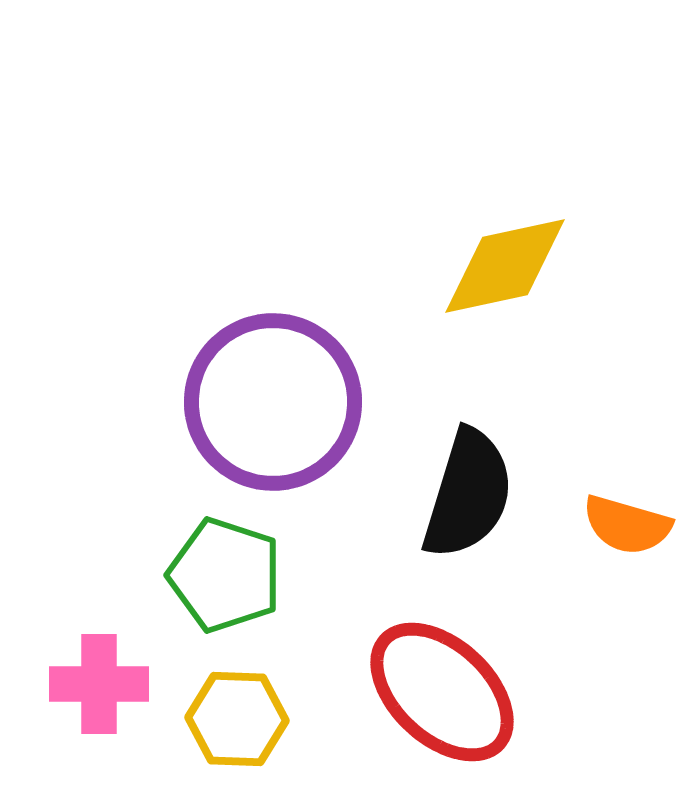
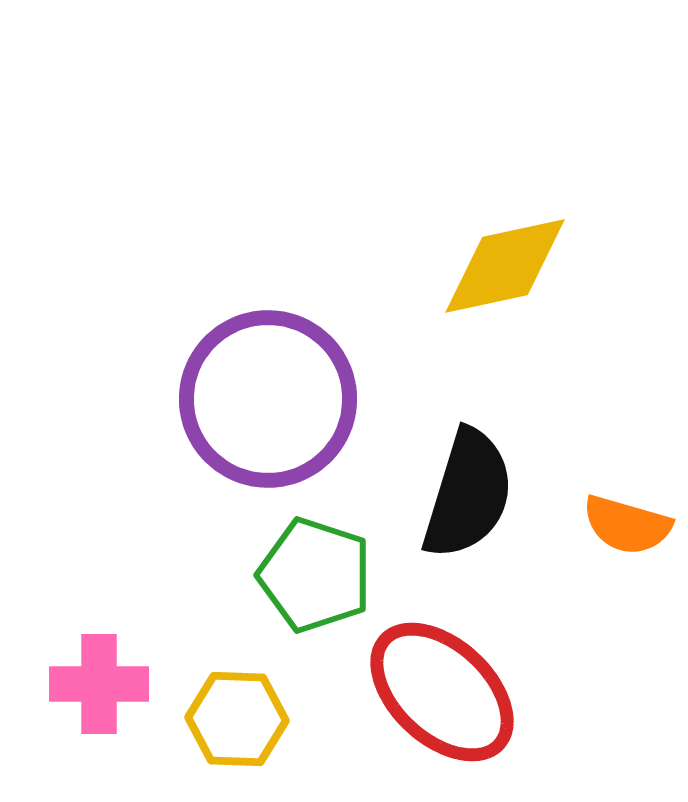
purple circle: moved 5 px left, 3 px up
green pentagon: moved 90 px right
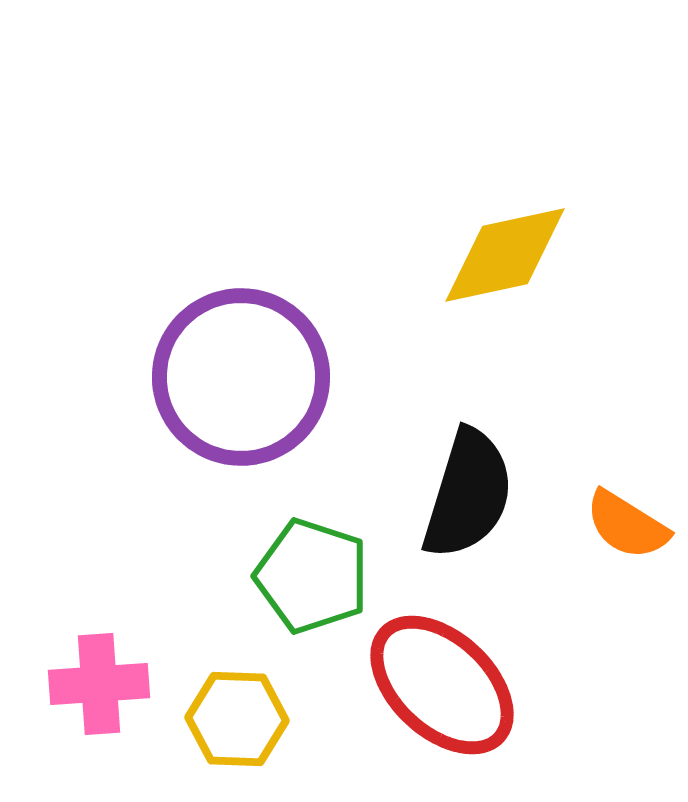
yellow diamond: moved 11 px up
purple circle: moved 27 px left, 22 px up
orange semicircle: rotated 16 degrees clockwise
green pentagon: moved 3 px left, 1 px down
pink cross: rotated 4 degrees counterclockwise
red ellipse: moved 7 px up
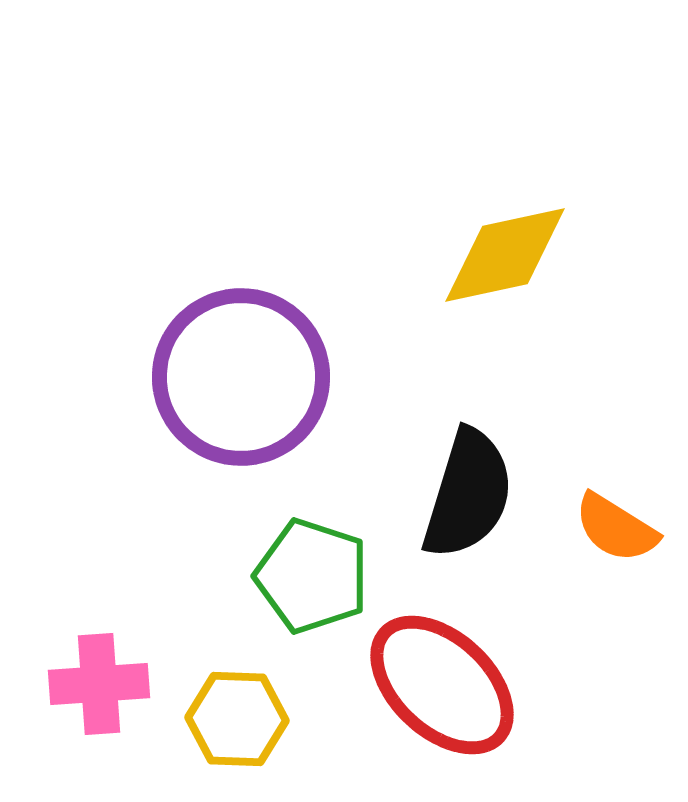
orange semicircle: moved 11 px left, 3 px down
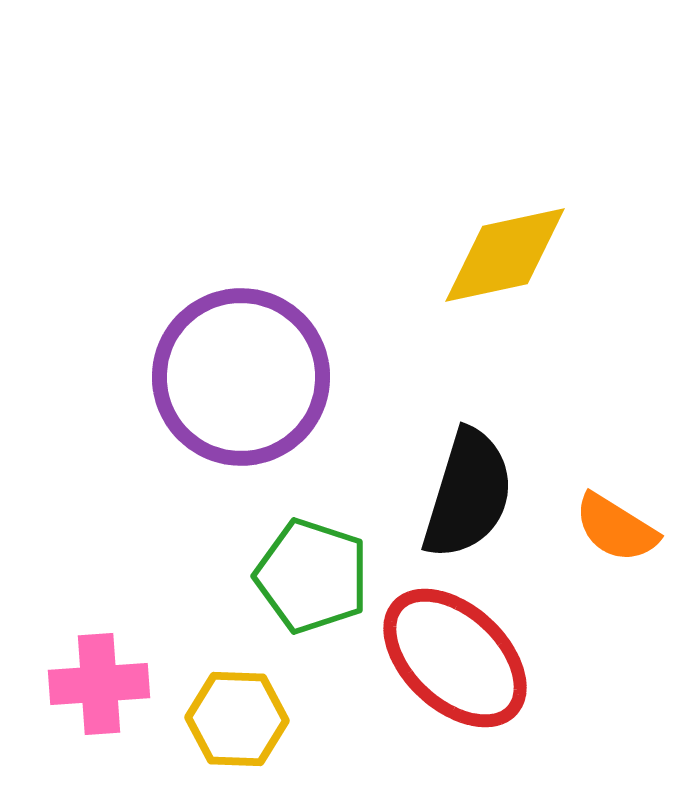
red ellipse: moved 13 px right, 27 px up
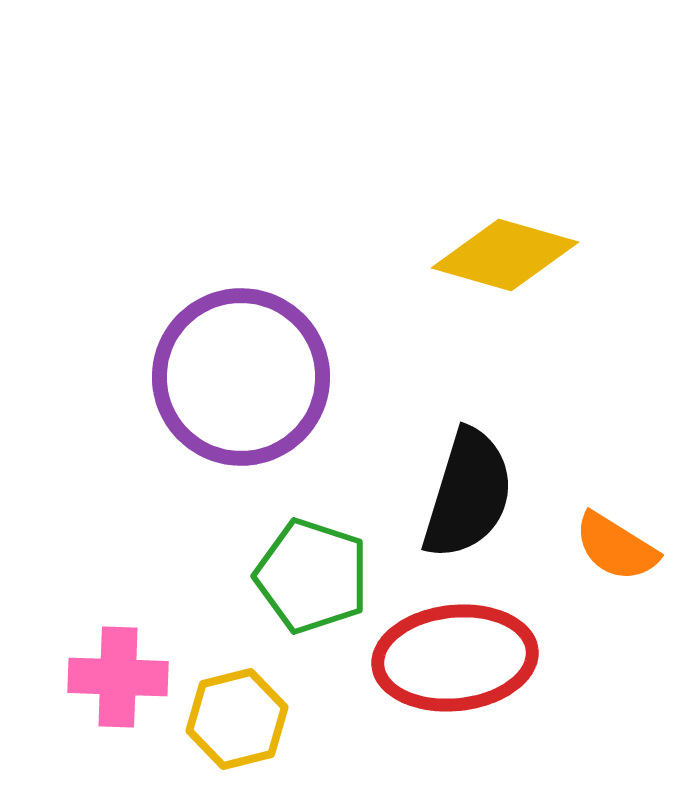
yellow diamond: rotated 28 degrees clockwise
orange semicircle: moved 19 px down
red ellipse: rotated 49 degrees counterclockwise
pink cross: moved 19 px right, 7 px up; rotated 6 degrees clockwise
yellow hexagon: rotated 16 degrees counterclockwise
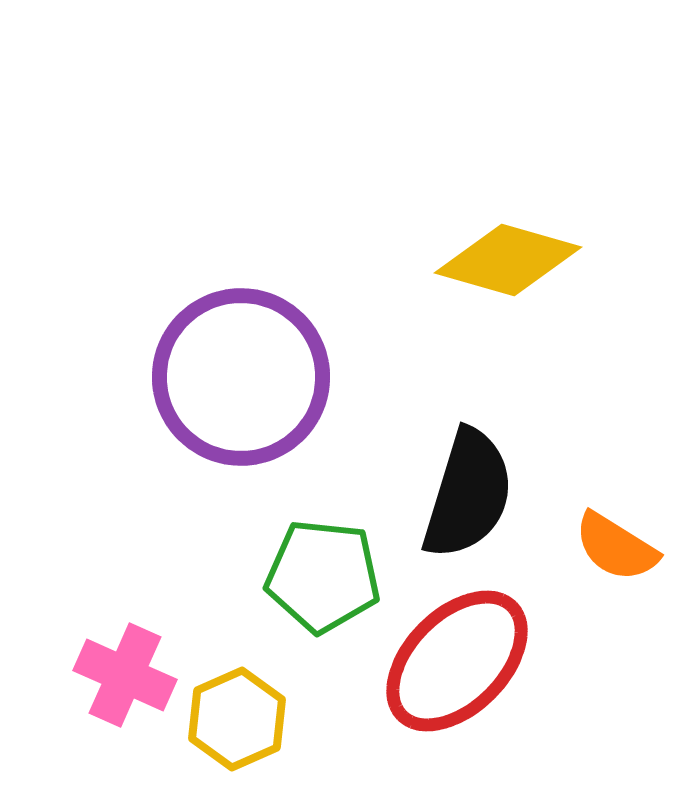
yellow diamond: moved 3 px right, 5 px down
green pentagon: moved 11 px right; rotated 12 degrees counterclockwise
red ellipse: moved 2 px right, 3 px down; rotated 39 degrees counterclockwise
pink cross: moved 7 px right, 2 px up; rotated 22 degrees clockwise
yellow hexagon: rotated 10 degrees counterclockwise
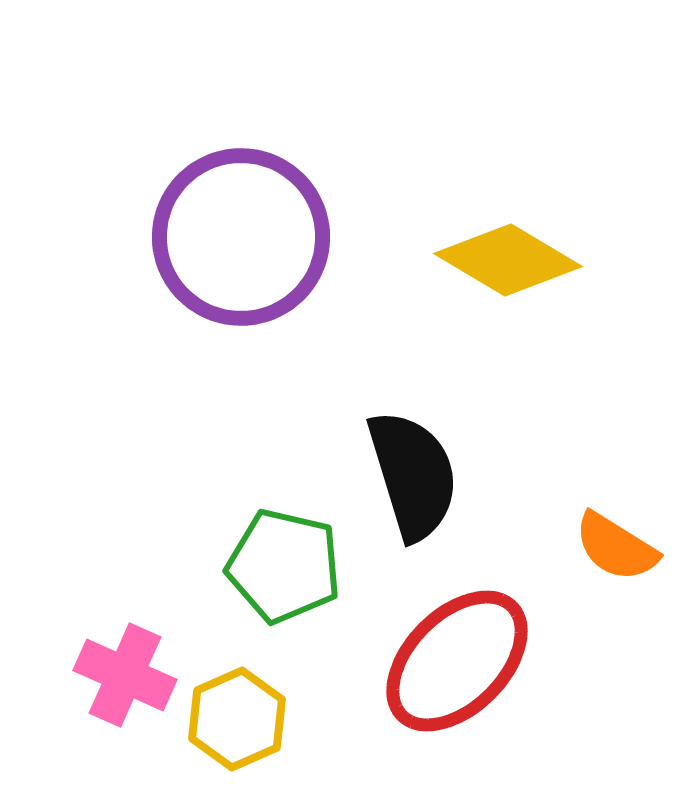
yellow diamond: rotated 15 degrees clockwise
purple circle: moved 140 px up
black semicircle: moved 55 px left, 19 px up; rotated 34 degrees counterclockwise
green pentagon: moved 39 px left, 10 px up; rotated 7 degrees clockwise
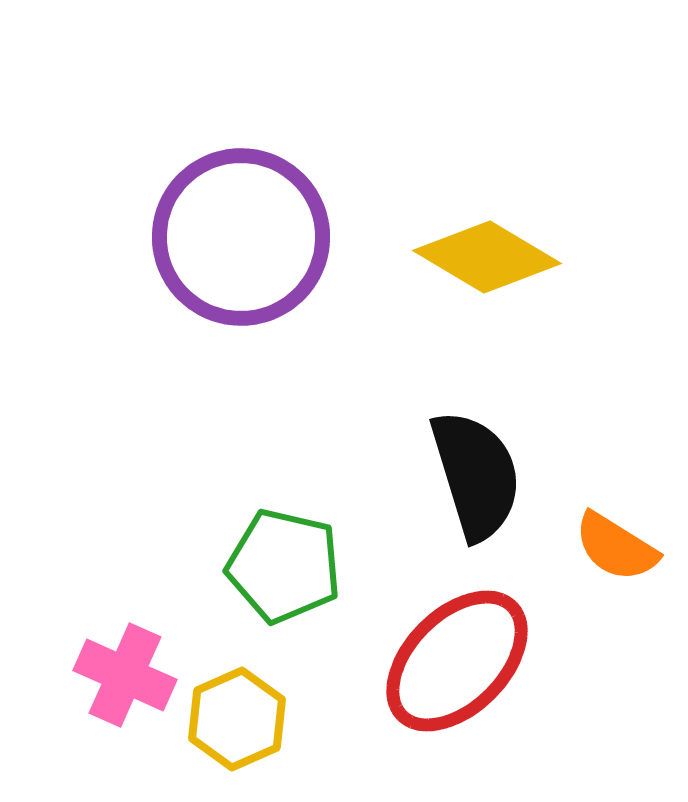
yellow diamond: moved 21 px left, 3 px up
black semicircle: moved 63 px right
